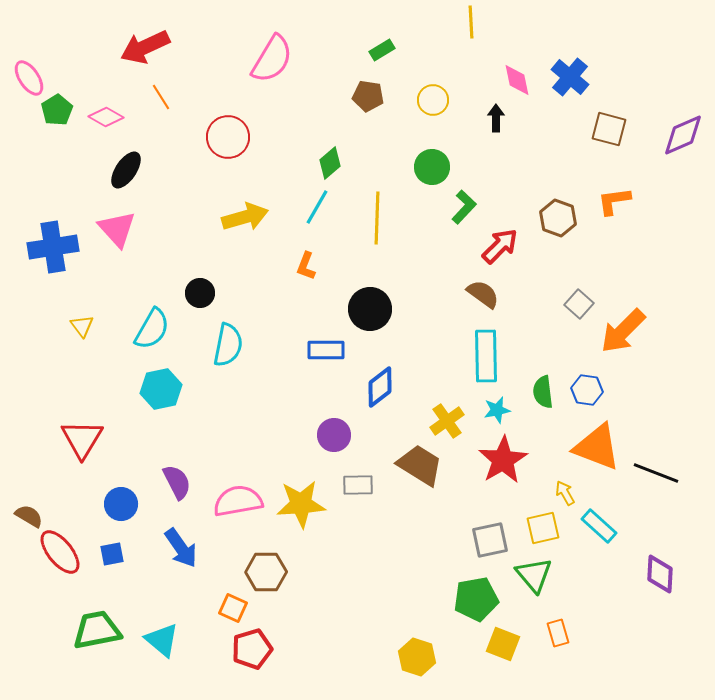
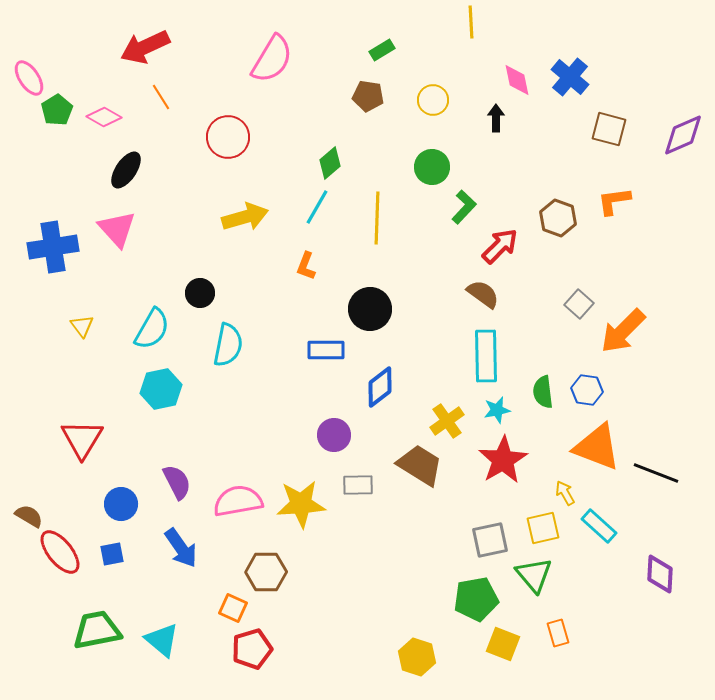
pink diamond at (106, 117): moved 2 px left
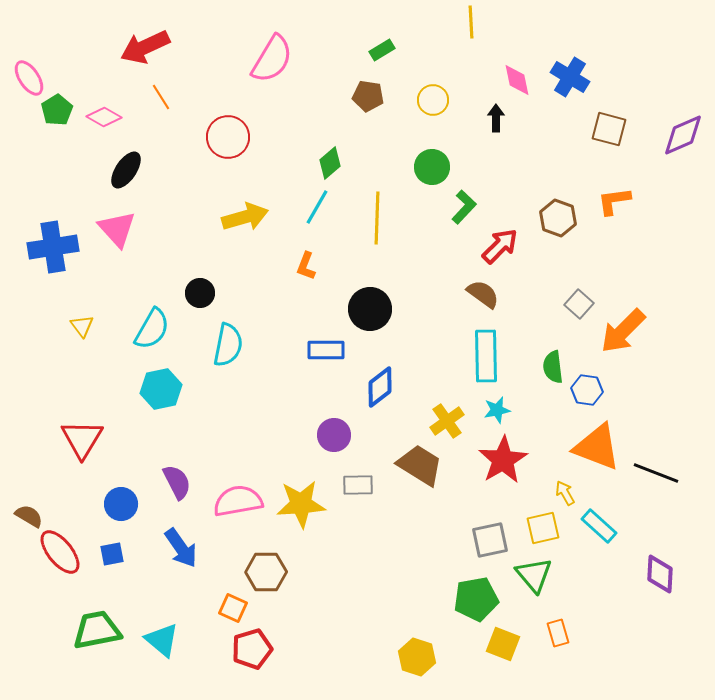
blue cross at (570, 77): rotated 9 degrees counterclockwise
green semicircle at (543, 392): moved 10 px right, 25 px up
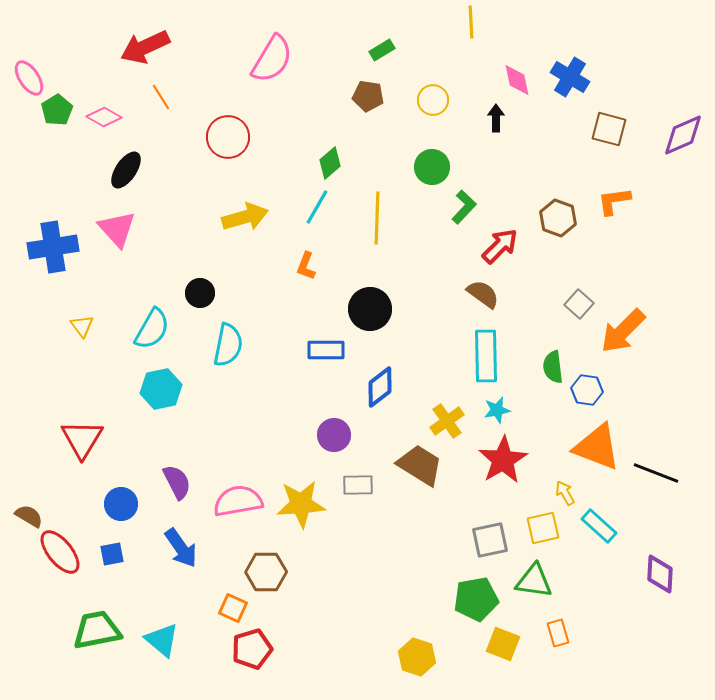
green triangle at (534, 575): moved 6 px down; rotated 42 degrees counterclockwise
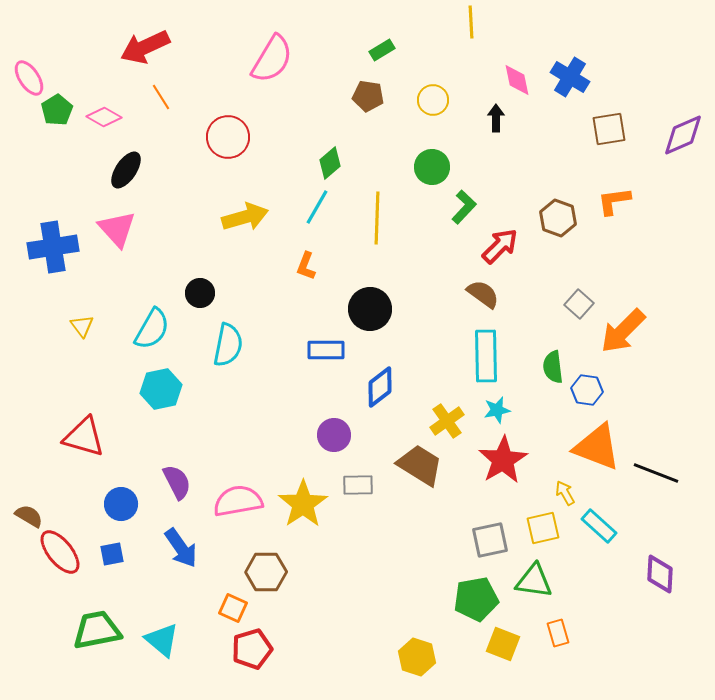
brown square at (609, 129): rotated 24 degrees counterclockwise
red triangle at (82, 439): moved 2 px right, 2 px up; rotated 45 degrees counterclockwise
yellow star at (301, 504): moved 2 px right; rotated 30 degrees counterclockwise
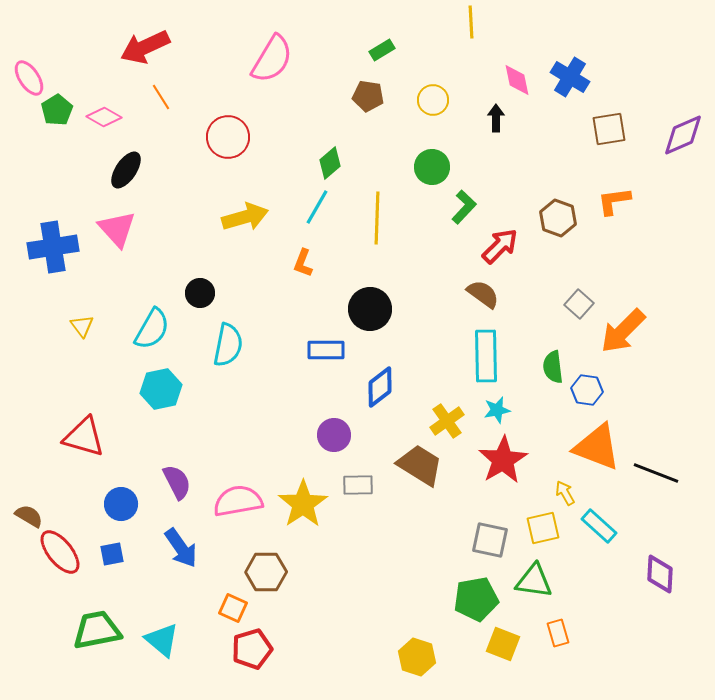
orange L-shape at (306, 266): moved 3 px left, 3 px up
gray square at (490, 540): rotated 24 degrees clockwise
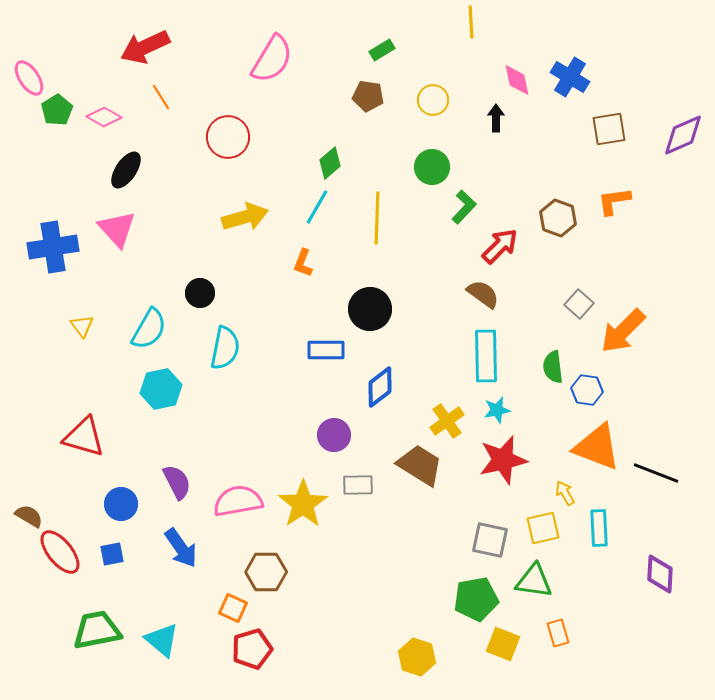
cyan semicircle at (152, 329): moved 3 px left
cyan semicircle at (228, 345): moved 3 px left, 3 px down
red star at (503, 460): rotated 18 degrees clockwise
cyan rectangle at (599, 526): moved 2 px down; rotated 45 degrees clockwise
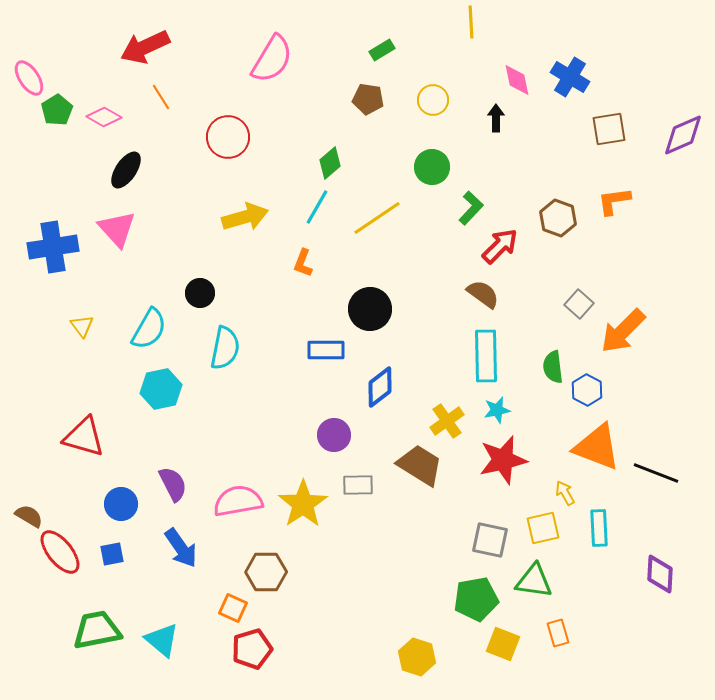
brown pentagon at (368, 96): moved 3 px down
green L-shape at (464, 207): moved 7 px right, 1 px down
yellow line at (377, 218): rotated 54 degrees clockwise
blue hexagon at (587, 390): rotated 20 degrees clockwise
purple semicircle at (177, 482): moved 4 px left, 2 px down
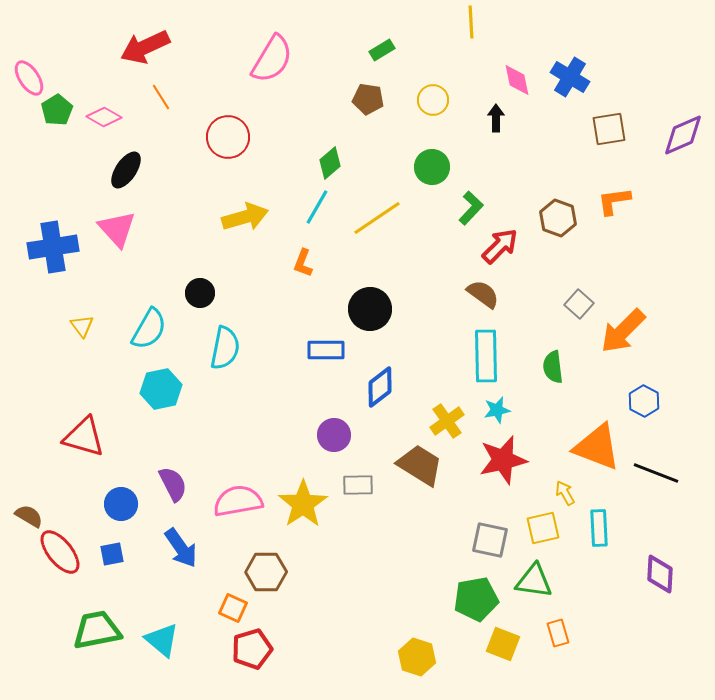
blue hexagon at (587, 390): moved 57 px right, 11 px down
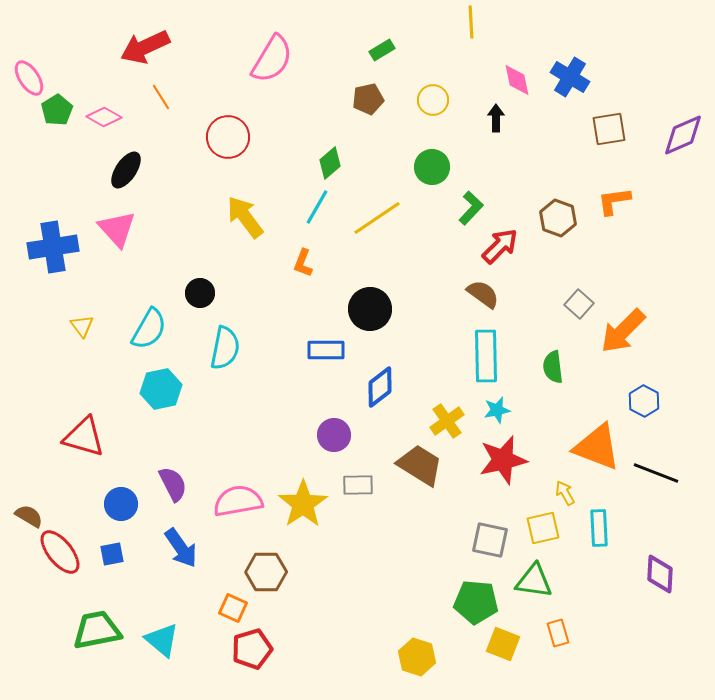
brown pentagon at (368, 99): rotated 20 degrees counterclockwise
yellow arrow at (245, 217): rotated 111 degrees counterclockwise
green pentagon at (476, 599): moved 3 px down; rotated 15 degrees clockwise
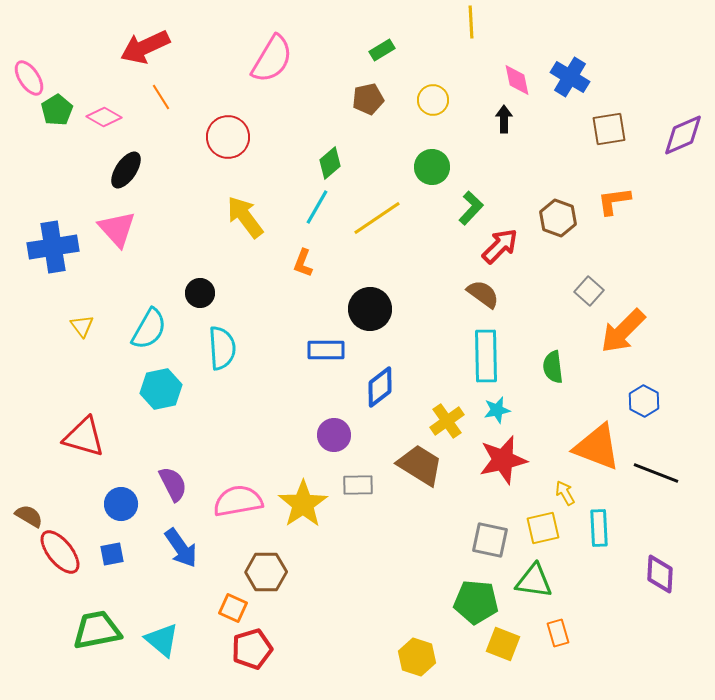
black arrow at (496, 118): moved 8 px right, 1 px down
gray square at (579, 304): moved 10 px right, 13 px up
cyan semicircle at (225, 348): moved 3 px left; rotated 15 degrees counterclockwise
